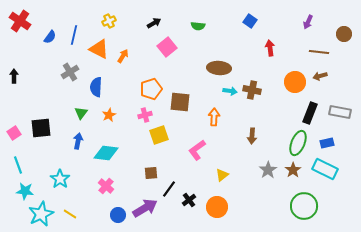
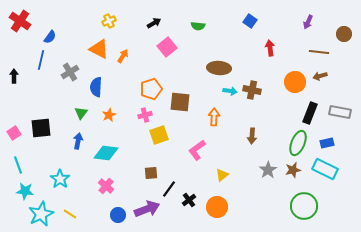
blue line at (74, 35): moved 33 px left, 25 px down
brown star at (293, 170): rotated 21 degrees clockwise
purple arrow at (145, 208): moved 2 px right, 1 px down; rotated 10 degrees clockwise
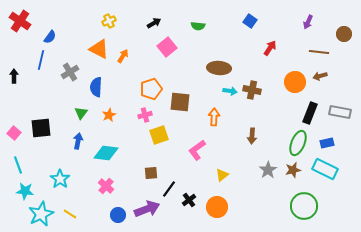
red arrow at (270, 48): rotated 42 degrees clockwise
pink square at (14, 133): rotated 16 degrees counterclockwise
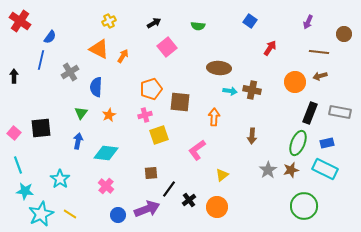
brown star at (293, 170): moved 2 px left
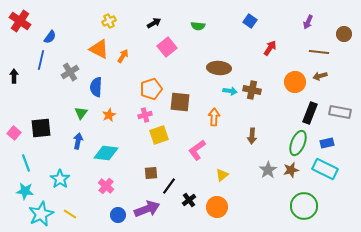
cyan line at (18, 165): moved 8 px right, 2 px up
black line at (169, 189): moved 3 px up
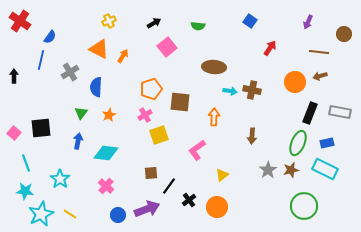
brown ellipse at (219, 68): moved 5 px left, 1 px up
pink cross at (145, 115): rotated 16 degrees counterclockwise
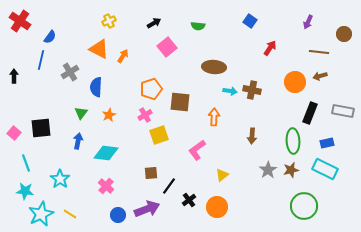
gray rectangle at (340, 112): moved 3 px right, 1 px up
green ellipse at (298, 143): moved 5 px left, 2 px up; rotated 25 degrees counterclockwise
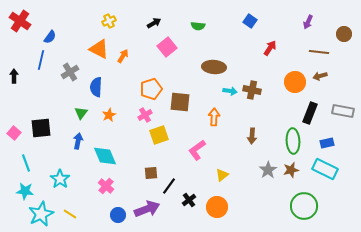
cyan diamond at (106, 153): moved 1 px left, 3 px down; rotated 60 degrees clockwise
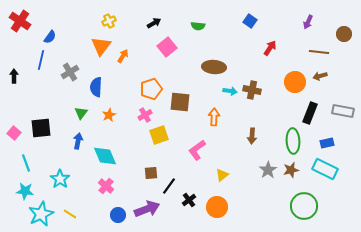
orange triangle at (99, 49): moved 2 px right, 3 px up; rotated 40 degrees clockwise
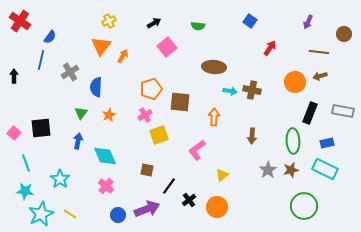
brown square at (151, 173): moved 4 px left, 3 px up; rotated 16 degrees clockwise
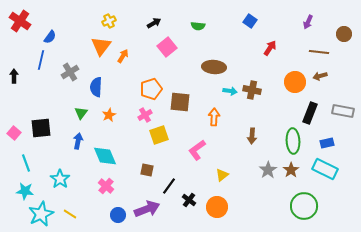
brown star at (291, 170): rotated 21 degrees counterclockwise
black cross at (189, 200): rotated 16 degrees counterclockwise
